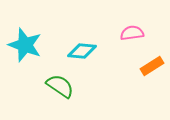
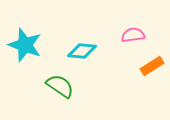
pink semicircle: moved 1 px right, 2 px down
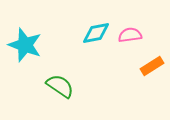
pink semicircle: moved 3 px left
cyan diamond: moved 14 px right, 18 px up; rotated 16 degrees counterclockwise
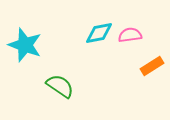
cyan diamond: moved 3 px right
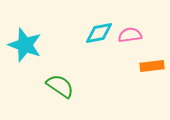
orange rectangle: rotated 25 degrees clockwise
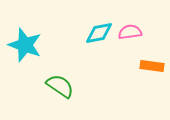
pink semicircle: moved 3 px up
orange rectangle: rotated 15 degrees clockwise
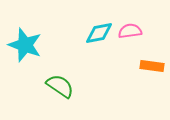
pink semicircle: moved 1 px up
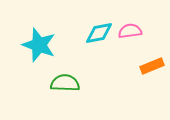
cyan star: moved 14 px right
orange rectangle: rotated 30 degrees counterclockwise
green semicircle: moved 5 px right, 3 px up; rotated 32 degrees counterclockwise
